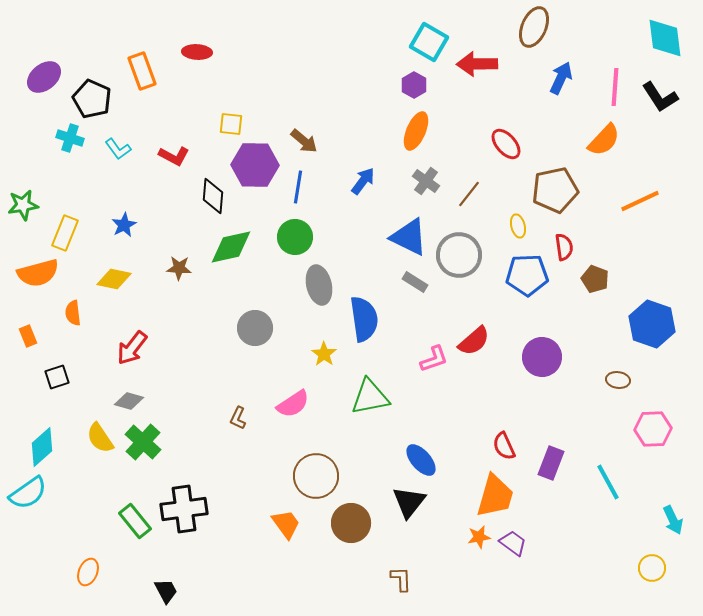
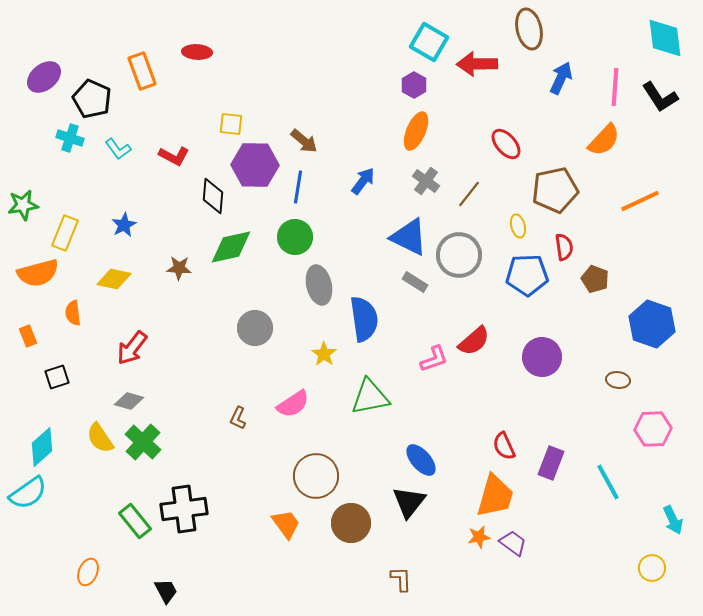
brown ellipse at (534, 27): moved 5 px left, 2 px down; rotated 36 degrees counterclockwise
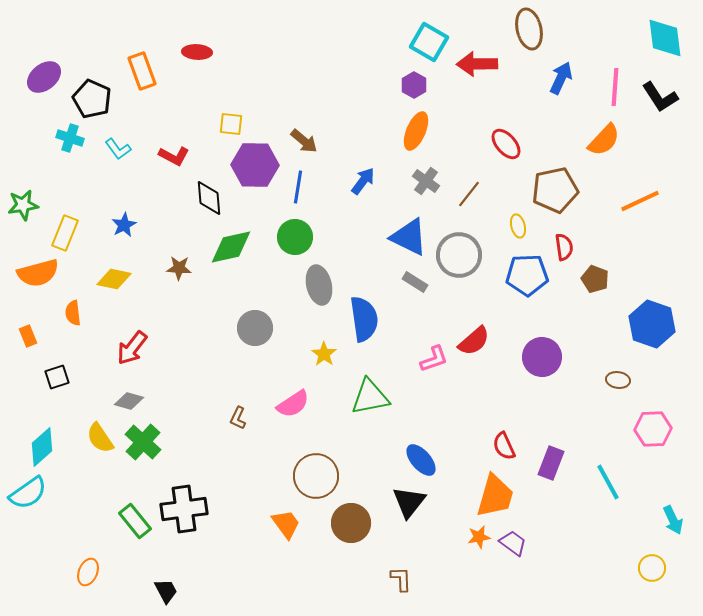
black diamond at (213, 196): moved 4 px left, 2 px down; rotated 9 degrees counterclockwise
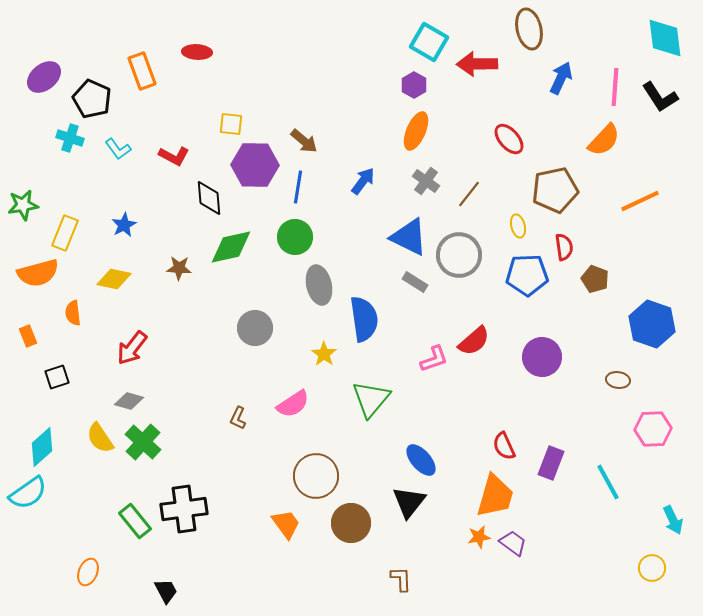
red ellipse at (506, 144): moved 3 px right, 5 px up
green triangle at (370, 397): moved 1 px right, 2 px down; rotated 39 degrees counterclockwise
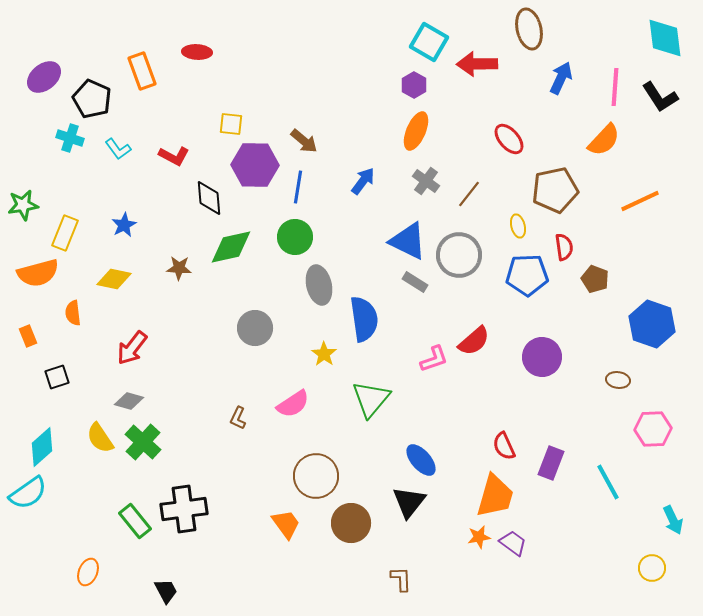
blue triangle at (409, 237): moved 1 px left, 4 px down
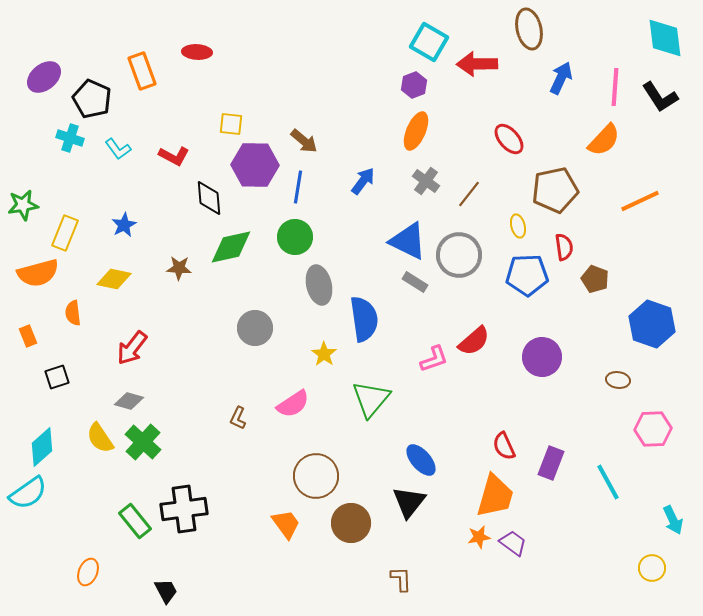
purple hexagon at (414, 85): rotated 10 degrees clockwise
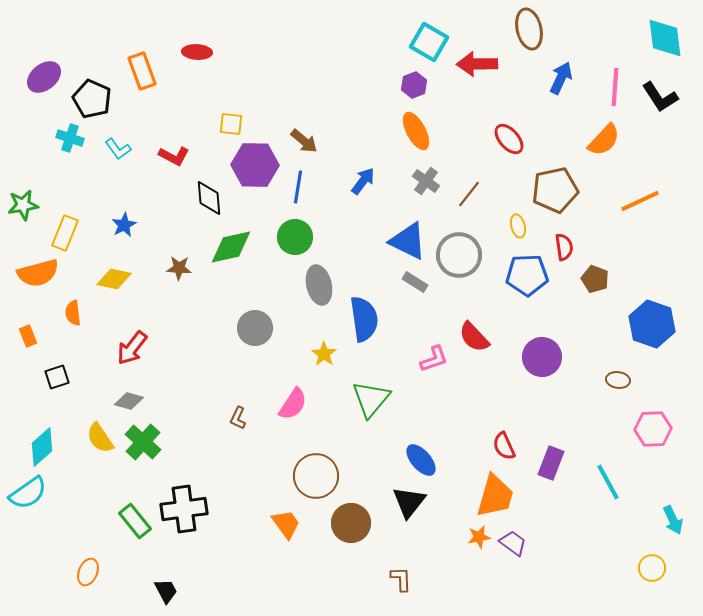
orange ellipse at (416, 131): rotated 51 degrees counterclockwise
red semicircle at (474, 341): moved 4 px up; rotated 88 degrees clockwise
pink semicircle at (293, 404): rotated 24 degrees counterclockwise
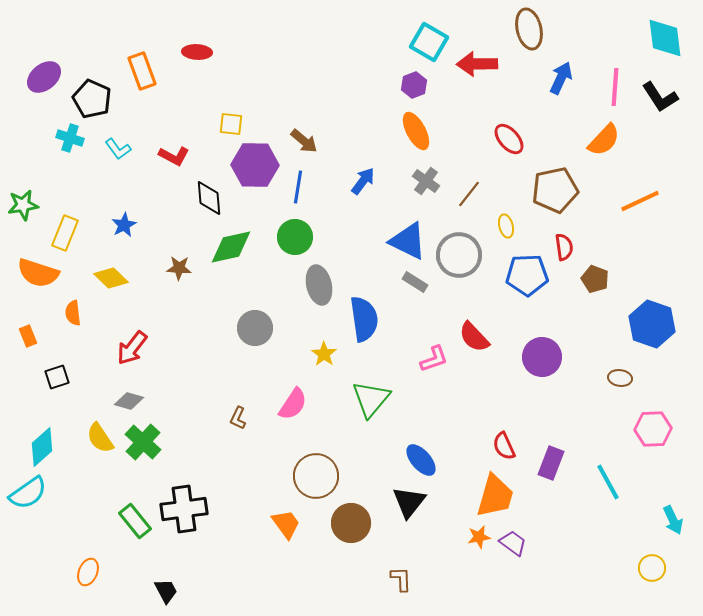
yellow ellipse at (518, 226): moved 12 px left
orange semicircle at (38, 273): rotated 33 degrees clockwise
yellow diamond at (114, 279): moved 3 px left, 1 px up; rotated 32 degrees clockwise
brown ellipse at (618, 380): moved 2 px right, 2 px up
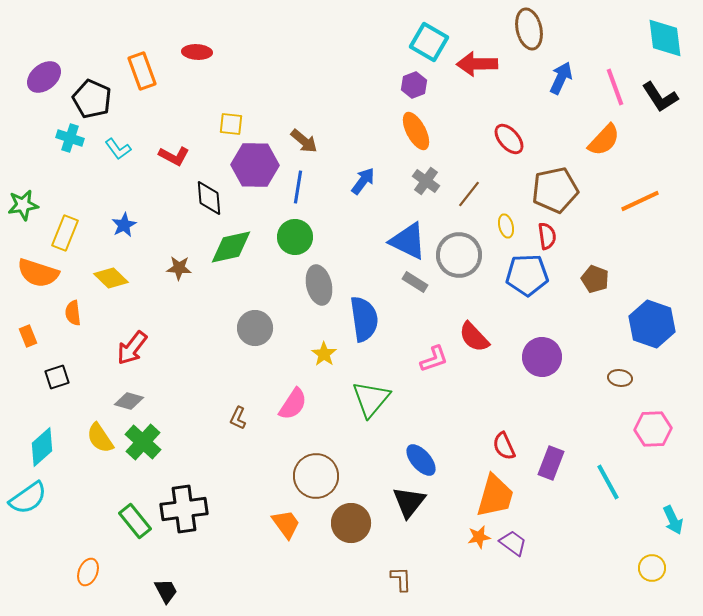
pink line at (615, 87): rotated 24 degrees counterclockwise
red semicircle at (564, 247): moved 17 px left, 11 px up
cyan semicircle at (28, 493): moved 5 px down
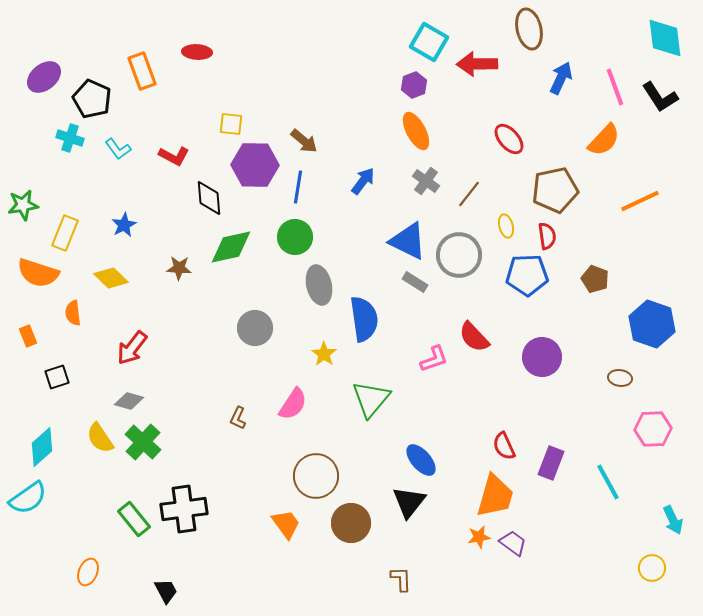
green rectangle at (135, 521): moved 1 px left, 2 px up
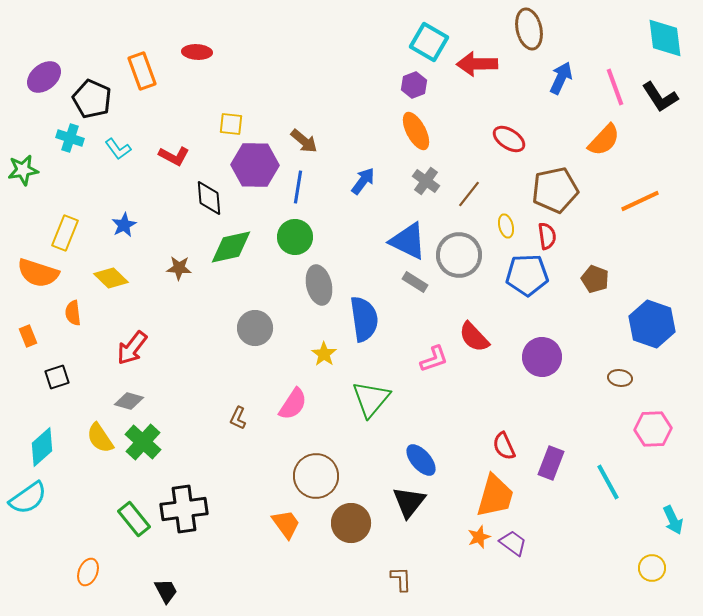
red ellipse at (509, 139): rotated 16 degrees counterclockwise
green star at (23, 205): moved 35 px up
orange star at (479, 537): rotated 10 degrees counterclockwise
